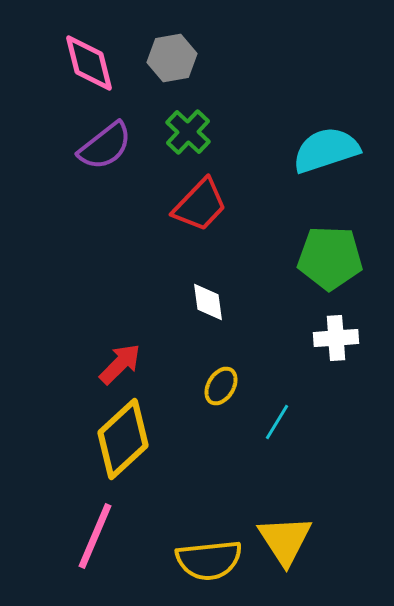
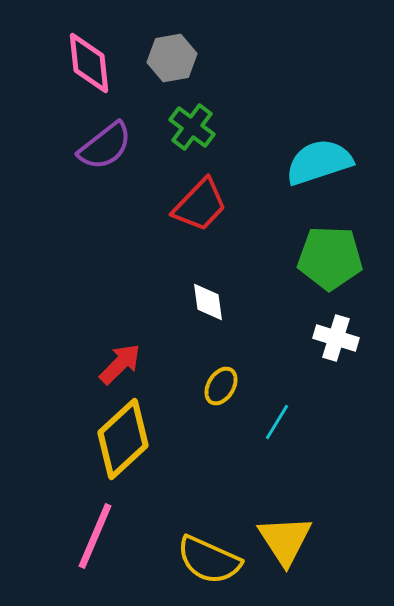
pink diamond: rotated 8 degrees clockwise
green cross: moved 4 px right, 5 px up; rotated 6 degrees counterclockwise
cyan semicircle: moved 7 px left, 12 px down
white cross: rotated 21 degrees clockwise
yellow semicircle: rotated 30 degrees clockwise
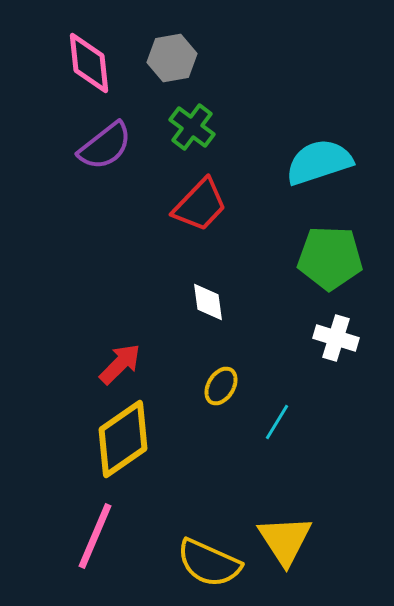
yellow diamond: rotated 8 degrees clockwise
yellow semicircle: moved 3 px down
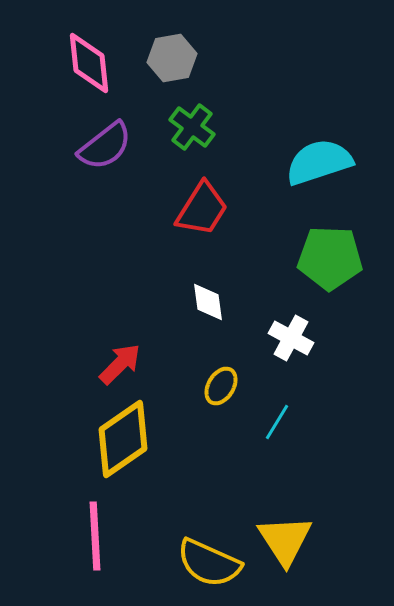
red trapezoid: moved 2 px right, 4 px down; rotated 12 degrees counterclockwise
white cross: moved 45 px left; rotated 12 degrees clockwise
pink line: rotated 26 degrees counterclockwise
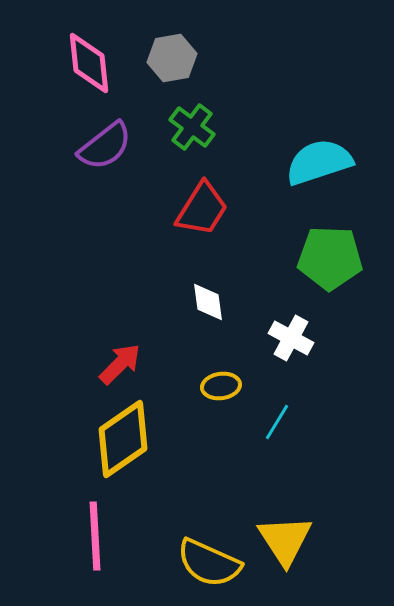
yellow ellipse: rotated 51 degrees clockwise
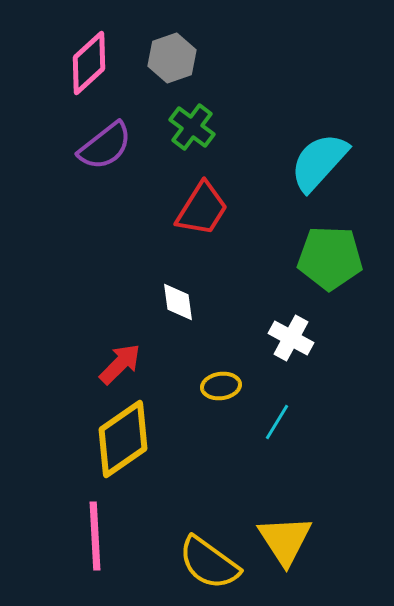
gray hexagon: rotated 9 degrees counterclockwise
pink diamond: rotated 54 degrees clockwise
cyan semicircle: rotated 30 degrees counterclockwise
white diamond: moved 30 px left
yellow semicircle: rotated 12 degrees clockwise
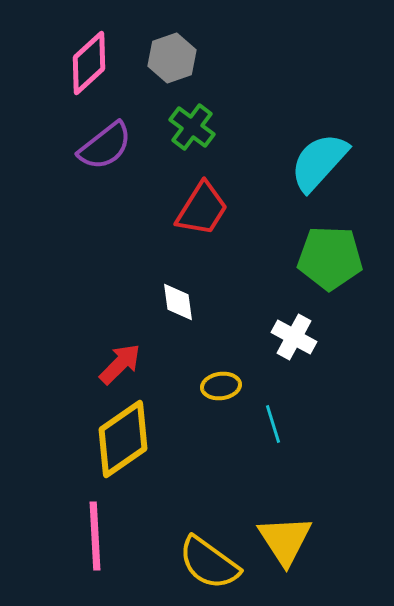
white cross: moved 3 px right, 1 px up
cyan line: moved 4 px left, 2 px down; rotated 48 degrees counterclockwise
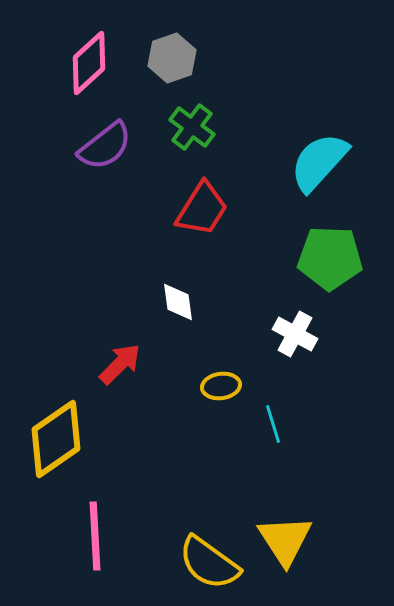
white cross: moved 1 px right, 3 px up
yellow diamond: moved 67 px left
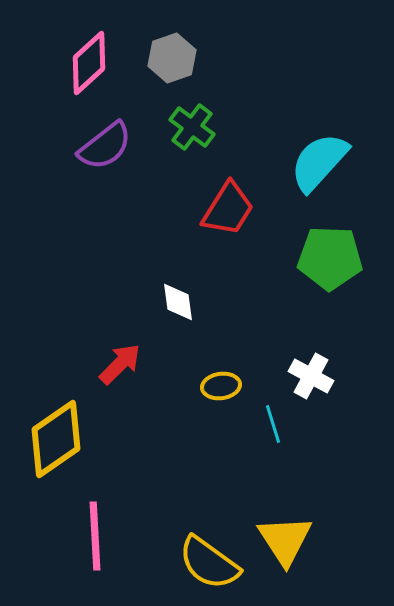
red trapezoid: moved 26 px right
white cross: moved 16 px right, 42 px down
